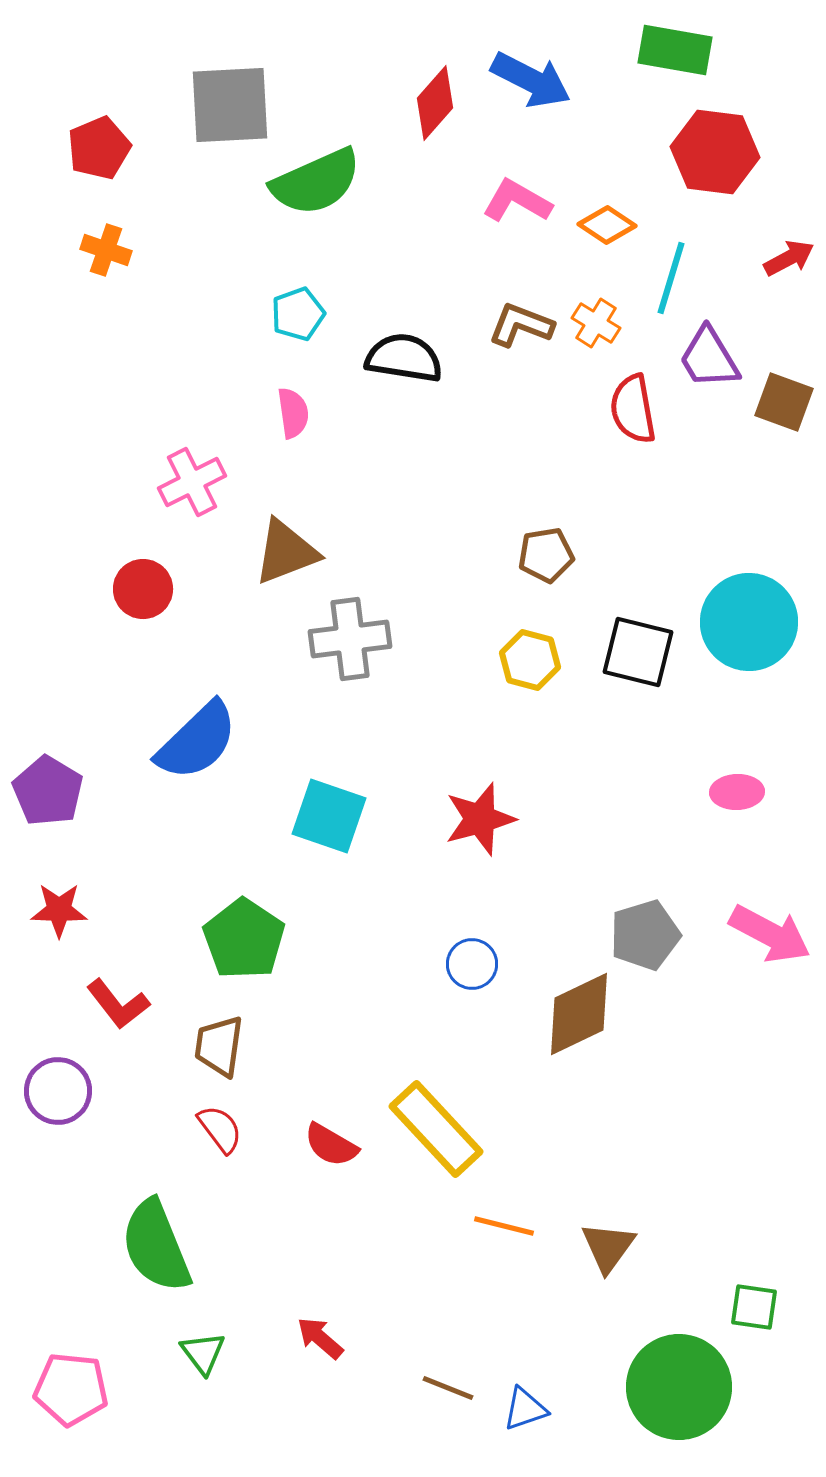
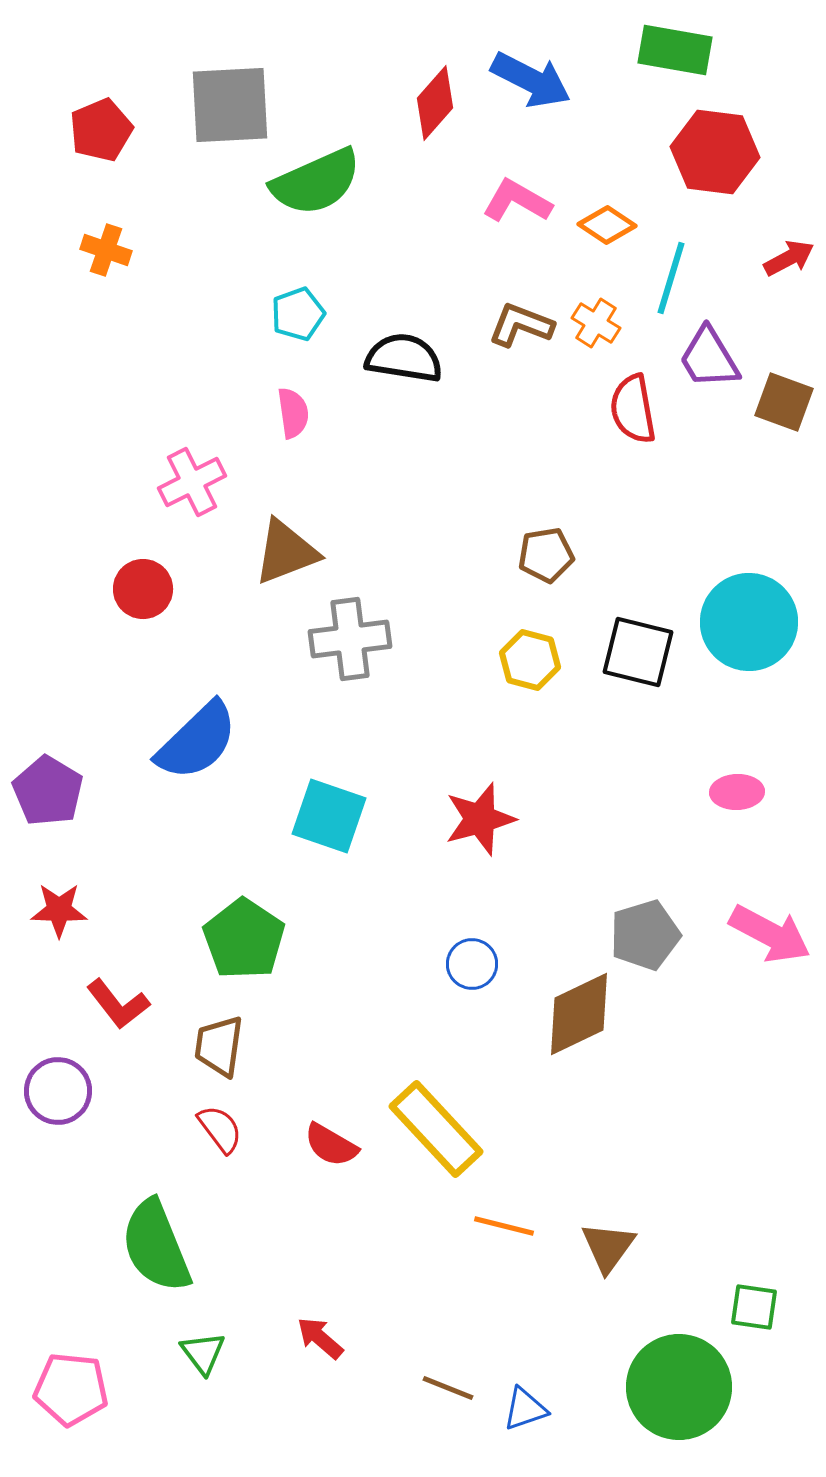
red pentagon at (99, 148): moved 2 px right, 18 px up
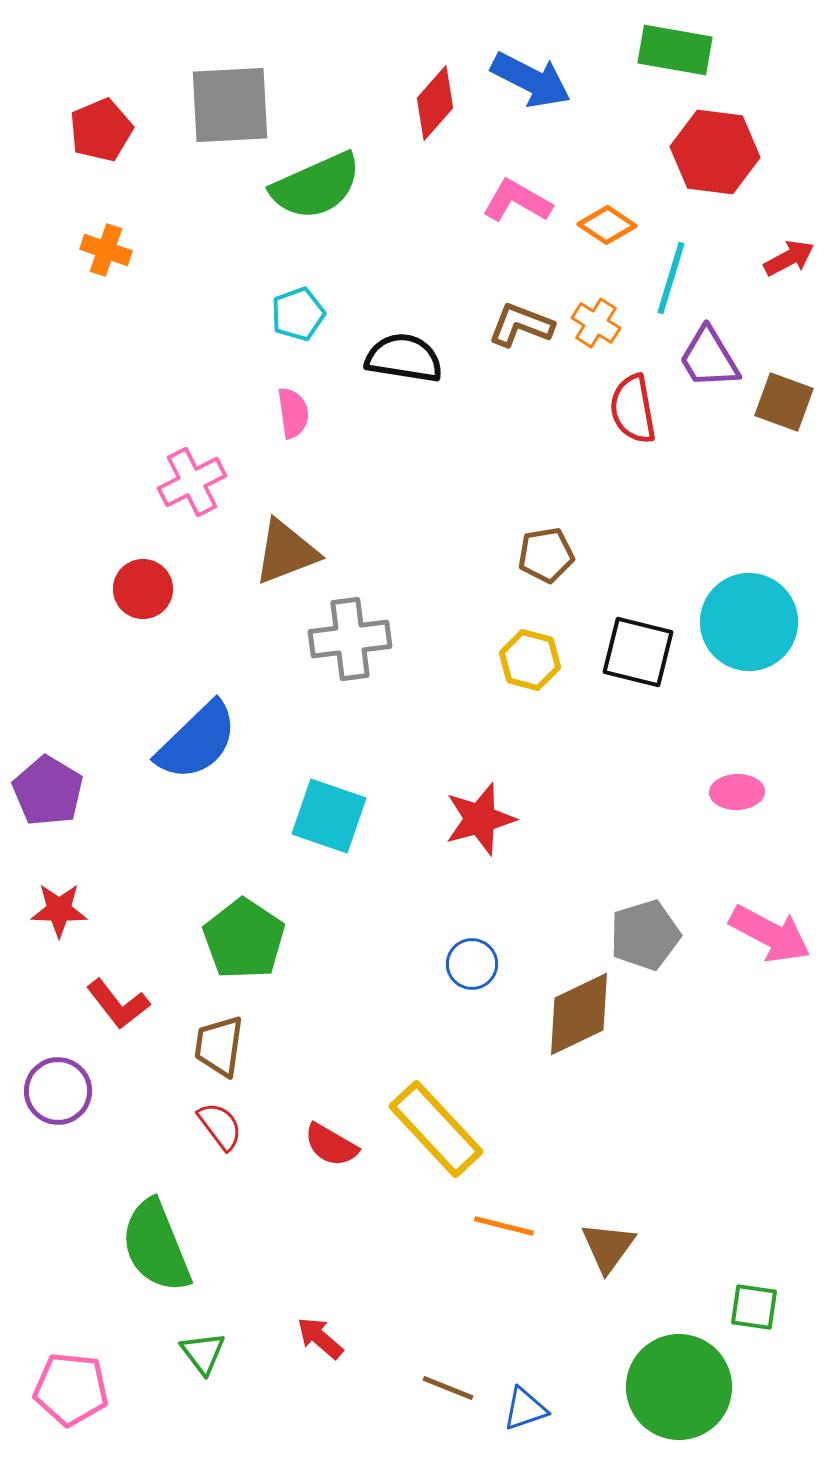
green semicircle at (316, 182): moved 4 px down
red semicircle at (220, 1129): moved 3 px up
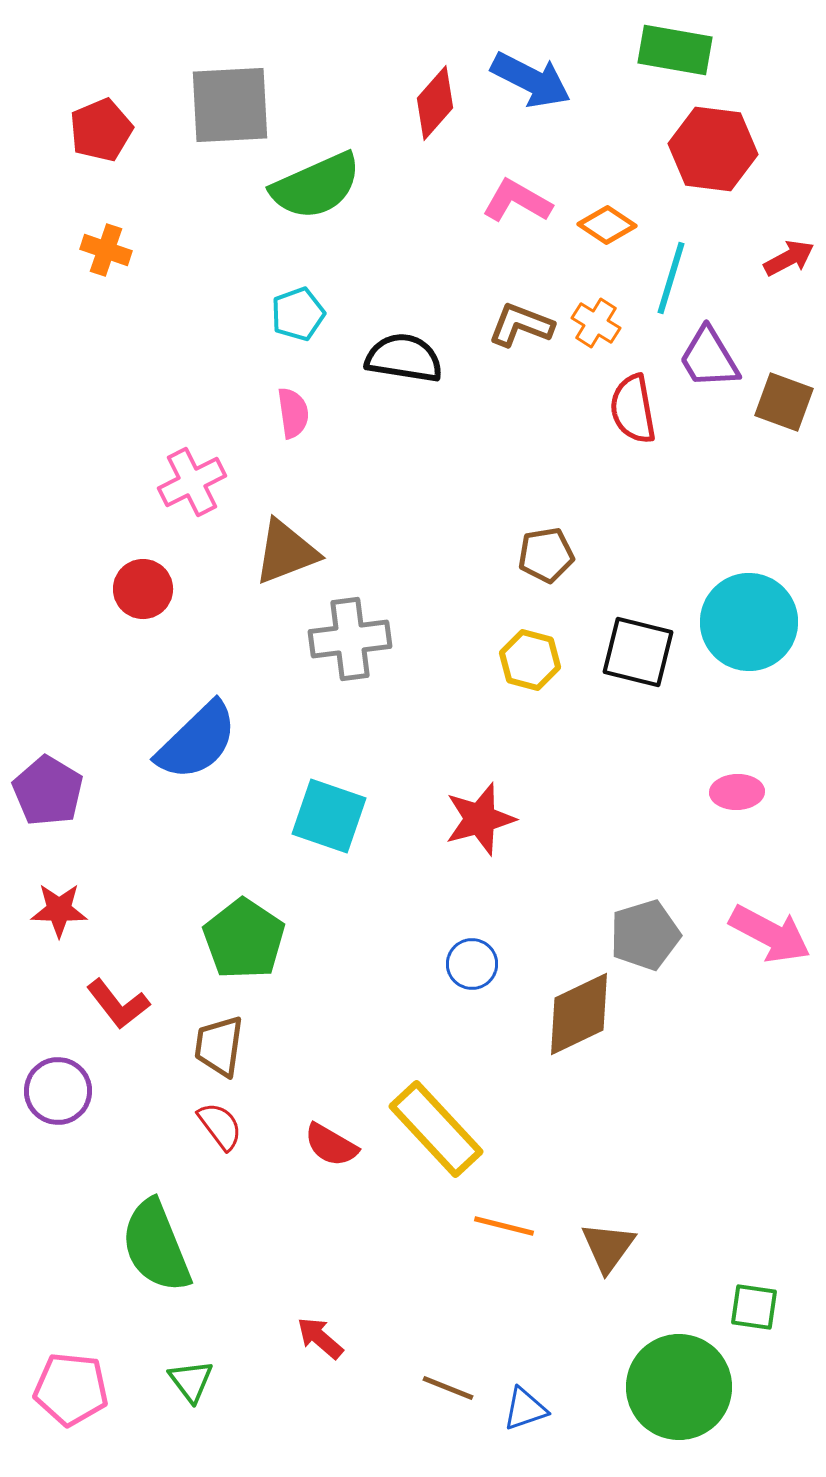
red hexagon at (715, 152): moved 2 px left, 3 px up
green triangle at (203, 1353): moved 12 px left, 28 px down
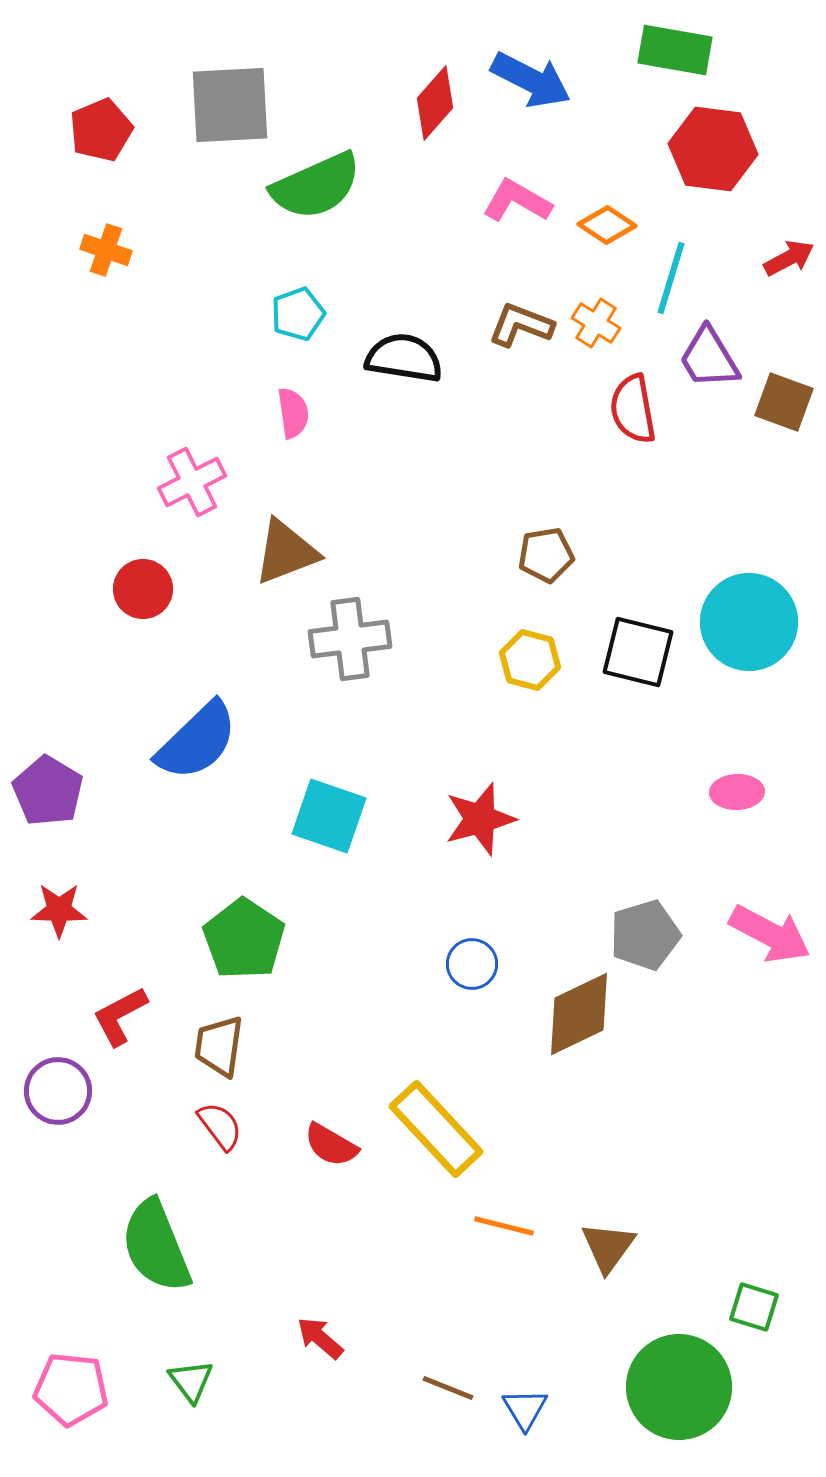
red L-shape at (118, 1004): moved 2 px right, 12 px down; rotated 100 degrees clockwise
green square at (754, 1307): rotated 9 degrees clockwise
blue triangle at (525, 1409): rotated 42 degrees counterclockwise
